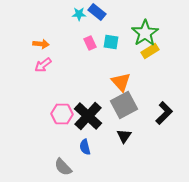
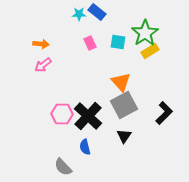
cyan square: moved 7 px right
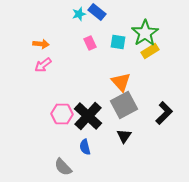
cyan star: rotated 16 degrees counterclockwise
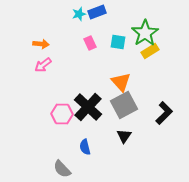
blue rectangle: rotated 60 degrees counterclockwise
black cross: moved 9 px up
gray semicircle: moved 1 px left, 2 px down
